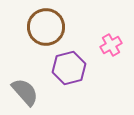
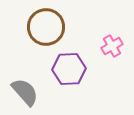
pink cross: moved 1 px right, 1 px down
purple hexagon: moved 1 px down; rotated 12 degrees clockwise
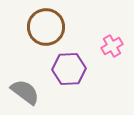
gray semicircle: rotated 12 degrees counterclockwise
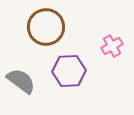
purple hexagon: moved 2 px down
gray semicircle: moved 4 px left, 11 px up
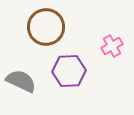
gray semicircle: rotated 12 degrees counterclockwise
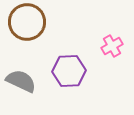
brown circle: moved 19 px left, 5 px up
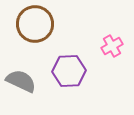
brown circle: moved 8 px right, 2 px down
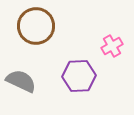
brown circle: moved 1 px right, 2 px down
purple hexagon: moved 10 px right, 5 px down
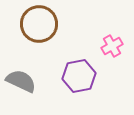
brown circle: moved 3 px right, 2 px up
purple hexagon: rotated 8 degrees counterclockwise
